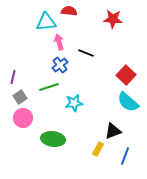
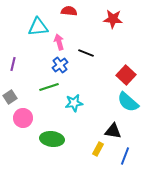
cyan triangle: moved 8 px left, 5 px down
purple line: moved 13 px up
gray square: moved 10 px left
black triangle: rotated 30 degrees clockwise
green ellipse: moved 1 px left
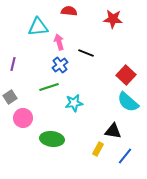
blue line: rotated 18 degrees clockwise
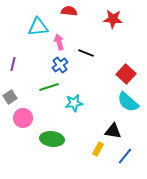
red square: moved 1 px up
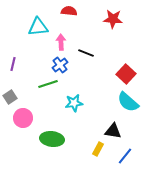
pink arrow: moved 2 px right; rotated 14 degrees clockwise
green line: moved 1 px left, 3 px up
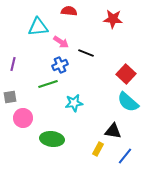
pink arrow: rotated 126 degrees clockwise
blue cross: rotated 14 degrees clockwise
gray square: rotated 24 degrees clockwise
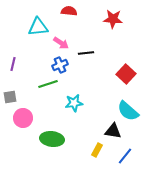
pink arrow: moved 1 px down
black line: rotated 28 degrees counterclockwise
cyan semicircle: moved 9 px down
yellow rectangle: moved 1 px left, 1 px down
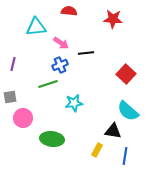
cyan triangle: moved 2 px left
blue line: rotated 30 degrees counterclockwise
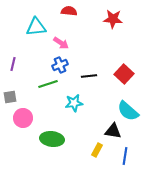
black line: moved 3 px right, 23 px down
red square: moved 2 px left
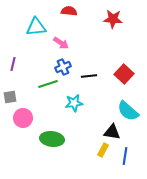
blue cross: moved 3 px right, 2 px down
black triangle: moved 1 px left, 1 px down
yellow rectangle: moved 6 px right
